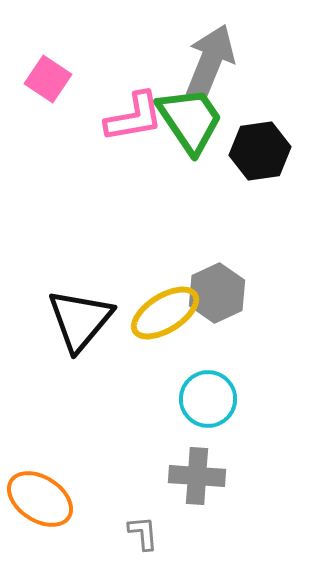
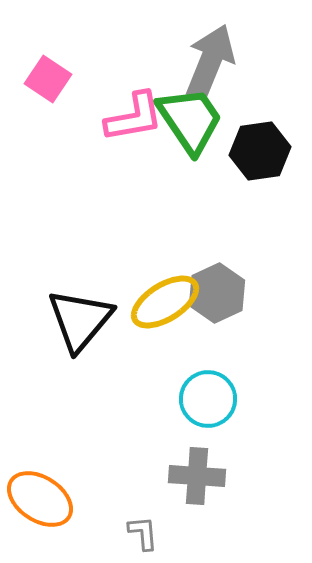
yellow ellipse: moved 11 px up
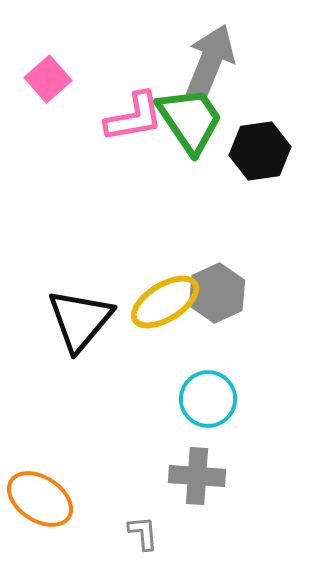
pink square: rotated 15 degrees clockwise
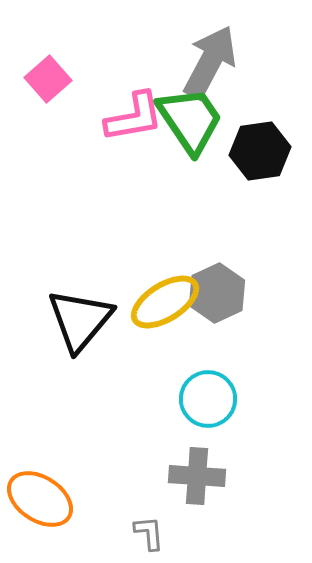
gray arrow: rotated 6 degrees clockwise
gray L-shape: moved 6 px right
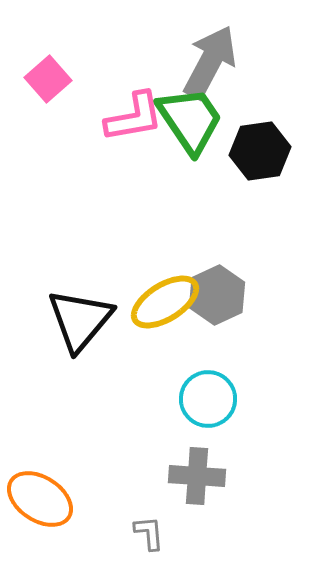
gray hexagon: moved 2 px down
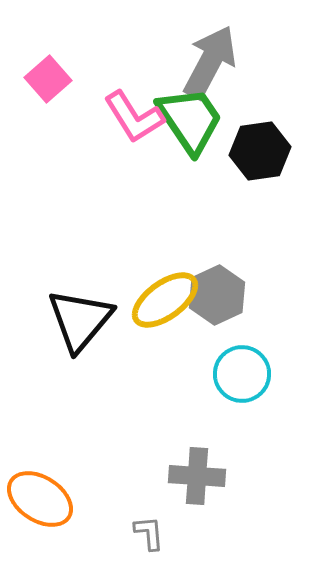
pink L-shape: rotated 68 degrees clockwise
yellow ellipse: moved 2 px up; rotated 4 degrees counterclockwise
cyan circle: moved 34 px right, 25 px up
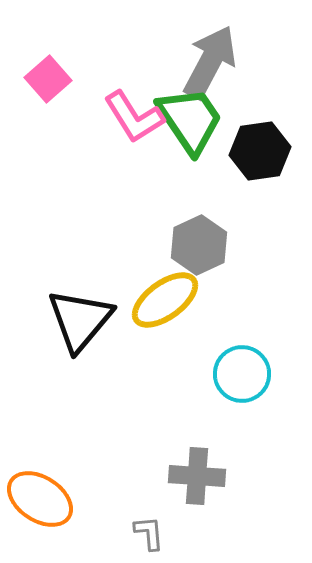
gray hexagon: moved 18 px left, 50 px up
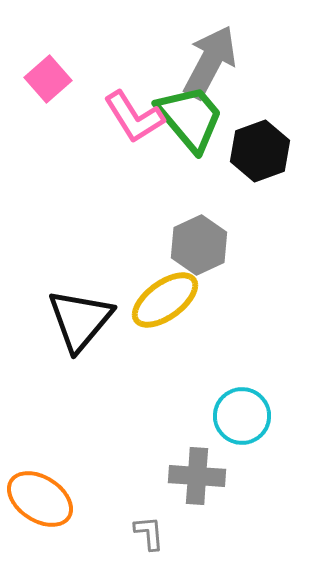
green trapezoid: moved 2 px up; rotated 6 degrees counterclockwise
black hexagon: rotated 12 degrees counterclockwise
cyan circle: moved 42 px down
